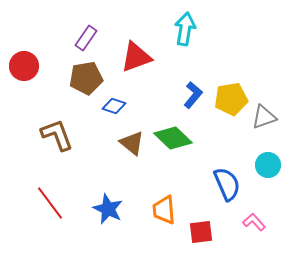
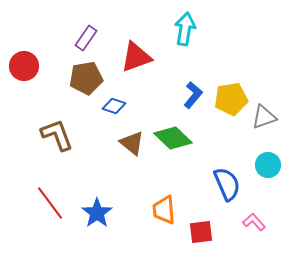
blue star: moved 11 px left, 4 px down; rotated 12 degrees clockwise
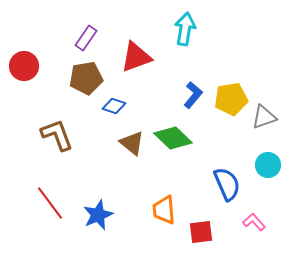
blue star: moved 1 px right, 2 px down; rotated 12 degrees clockwise
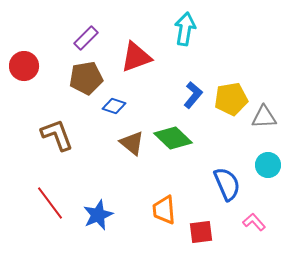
purple rectangle: rotated 10 degrees clockwise
gray triangle: rotated 16 degrees clockwise
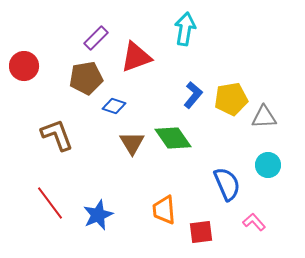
purple rectangle: moved 10 px right
green diamond: rotated 12 degrees clockwise
brown triangle: rotated 20 degrees clockwise
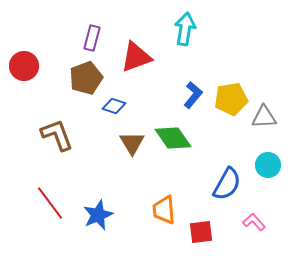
purple rectangle: moved 4 px left; rotated 30 degrees counterclockwise
brown pentagon: rotated 12 degrees counterclockwise
blue semicircle: rotated 52 degrees clockwise
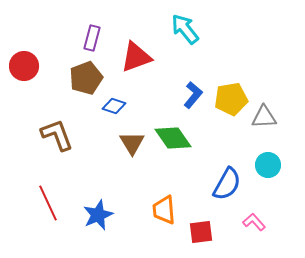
cyan arrow: rotated 48 degrees counterclockwise
red line: moved 2 px left; rotated 12 degrees clockwise
